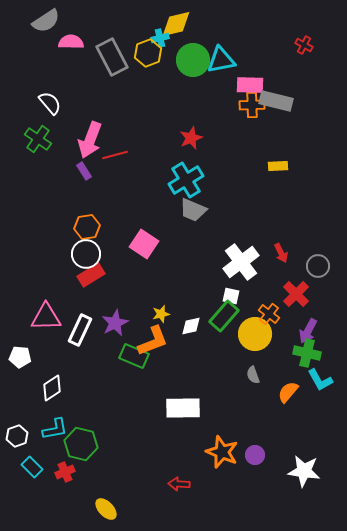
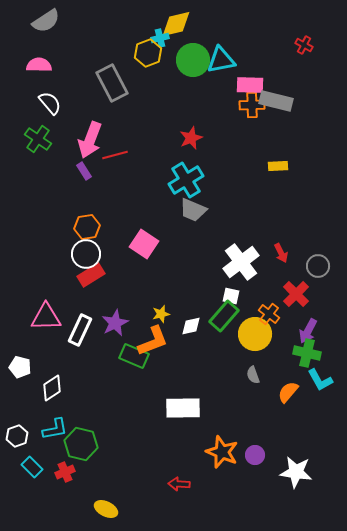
pink semicircle at (71, 42): moved 32 px left, 23 px down
gray rectangle at (112, 57): moved 26 px down
white pentagon at (20, 357): moved 10 px down; rotated 10 degrees clockwise
white star at (304, 471): moved 8 px left, 1 px down
yellow ellipse at (106, 509): rotated 20 degrees counterclockwise
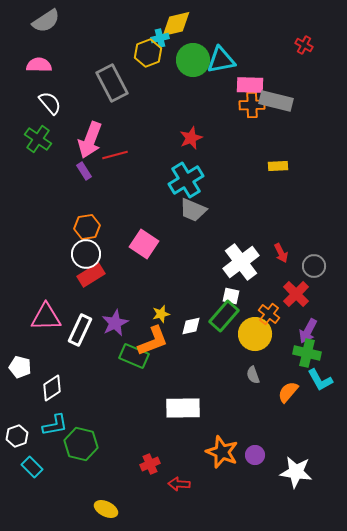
gray circle at (318, 266): moved 4 px left
cyan L-shape at (55, 429): moved 4 px up
red cross at (65, 472): moved 85 px right, 8 px up
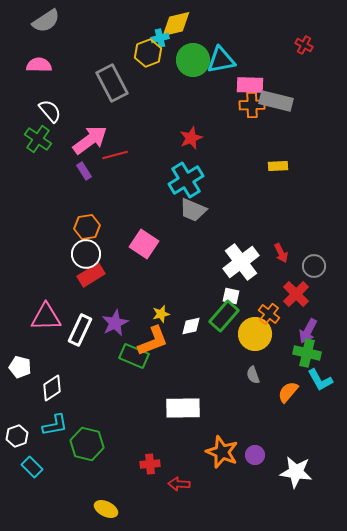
white semicircle at (50, 103): moved 8 px down
pink arrow at (90, 140): rotated 147 degrees counterclockwise
green hexagon at (81, 444): moved 6 px right
red cross at (150, 464): rotated 18 degrees clockwise
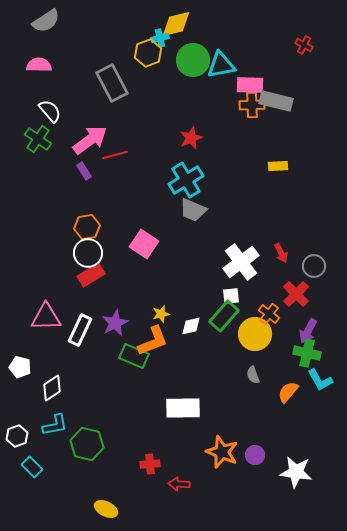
cyan triangle at (221, 60): moved 5 px down
white circle at (86, 254): moved 2 px right, 1 px up
white square at (231, 296): rotated 18 degrees counterclockwise
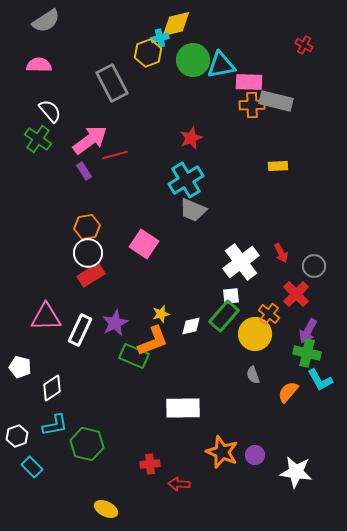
pink rectangle at (250, 85): moved 1 px left, 3 px up
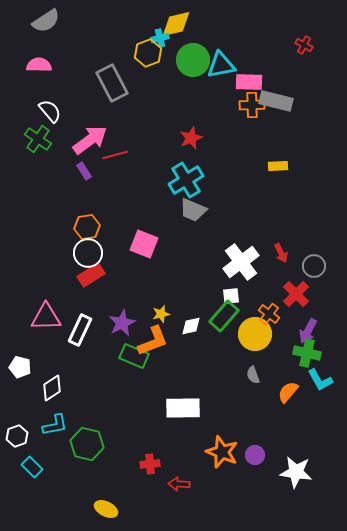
pink square at (144, 244): rotated 12 degrees counterclockwise
purple star at (115, 323): moved 7 px right
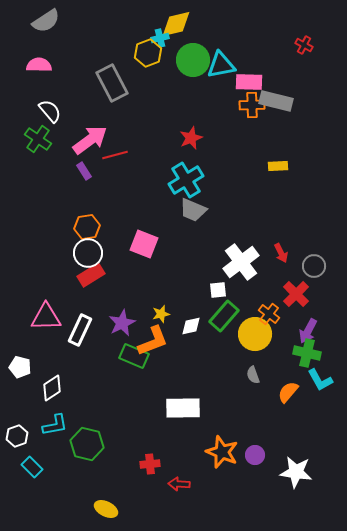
white square at (231, 296): moved 13 px left, 6 px up
